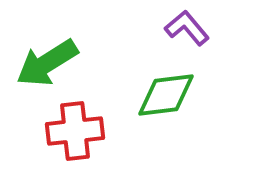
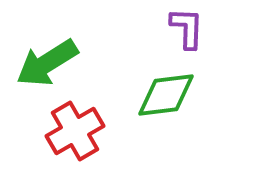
purple L-shape: rotated 42 degrees clockwise
red cross: rotated 24 degrees counterclockwise
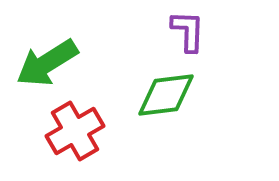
purple L-shape: moved 1 px right, 3 px down
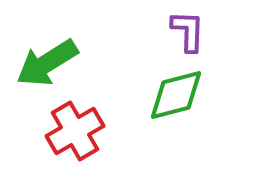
green diamond: moved 10 px right; rotated 8 degrees counterclockwise
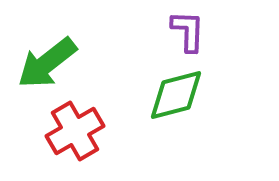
green arrow: rotated 6 degrees counterclockwise
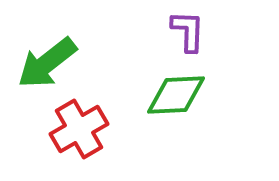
green diamond: rotated 12 degrees clockwise
red cross: moved 4 px right, 2 px up
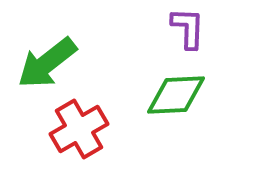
purple L-shape: moved 3 px up
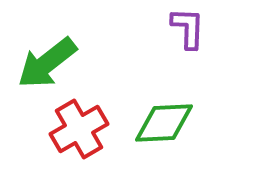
green diamond: moved 12 px left, 28 px down
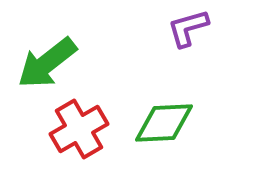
purple L-shape: rotated 108 degrees counterclockwise
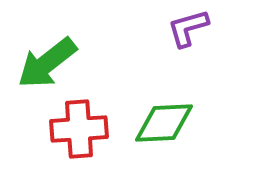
red cross: rotated 26 degrees clockwise
